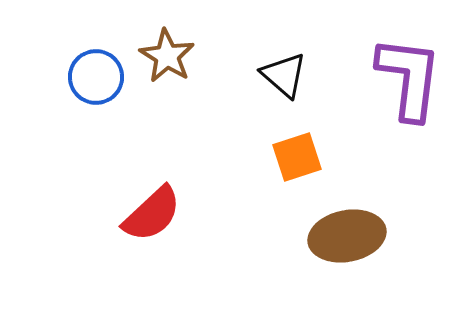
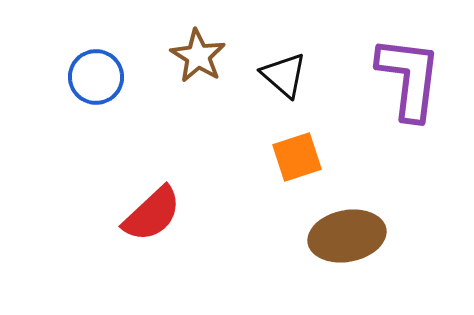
brown star: moved 31 px right
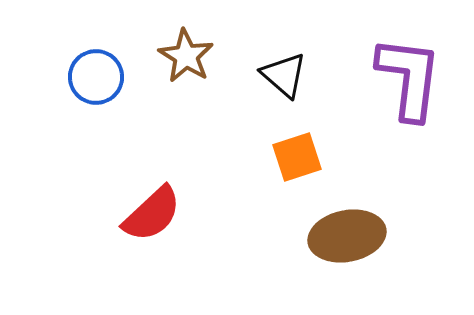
brown star: moved 12 px left
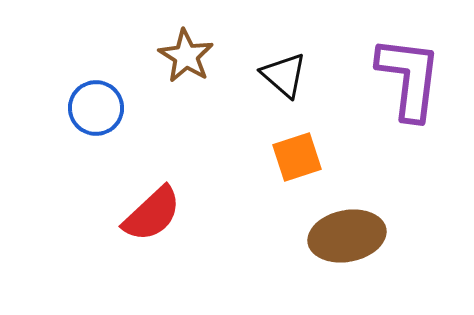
blue circle: moved 31 px down
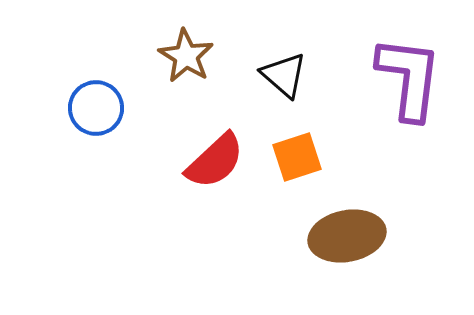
red semicircle: moved 63 px right, 53 px up
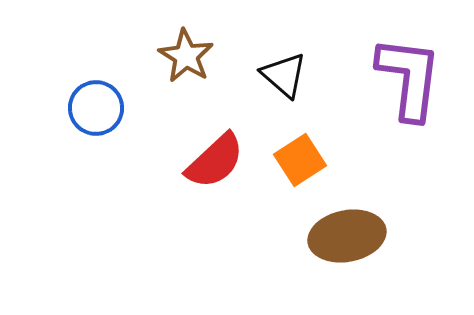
orange square: moved 3 px right, 3 px down; rotated 15 degrees counterclockwise
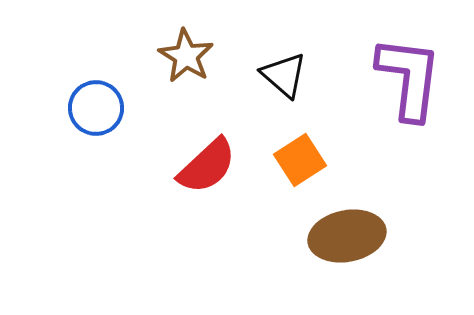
red semicircle: moved 8 px left, 5 px down
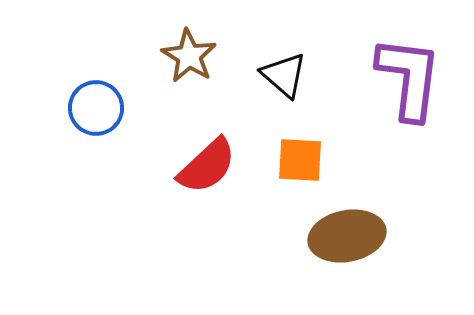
brown star: moved 3 px right
orange square: rotated 36 degrees clockwise
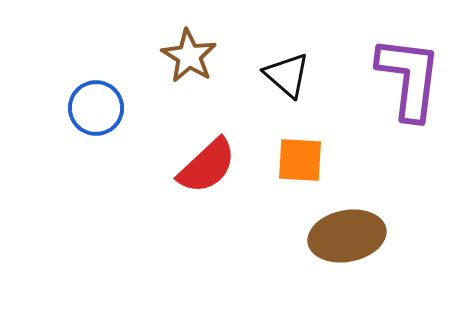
black triangle: moved 3 px right
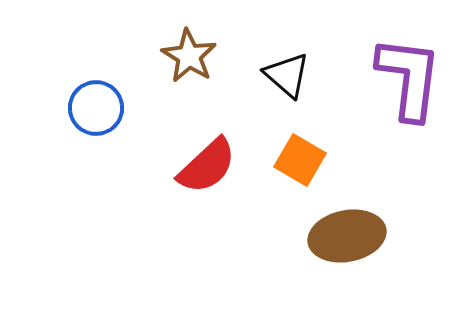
orange square: rotated 27 degrees clockwise
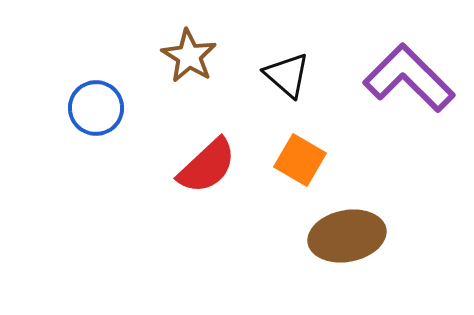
purple L-shape: rotated 52 degrees counterclockwise
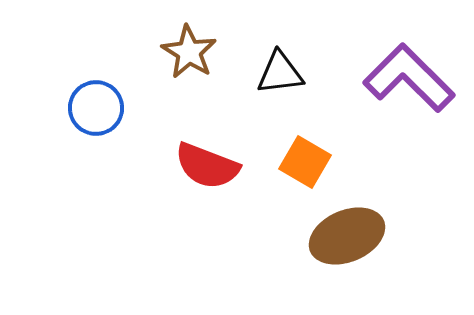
brown star: moved 4 px up
black triangle: moved 7 px left, 2 px up; rotated 48 degrees counterclockwise
orange square: moved 5 px right, 2 px down
red semicircle: rotated 64 degrees clockwise
brown ellipse: rotated 12 degrees counterclockwise
